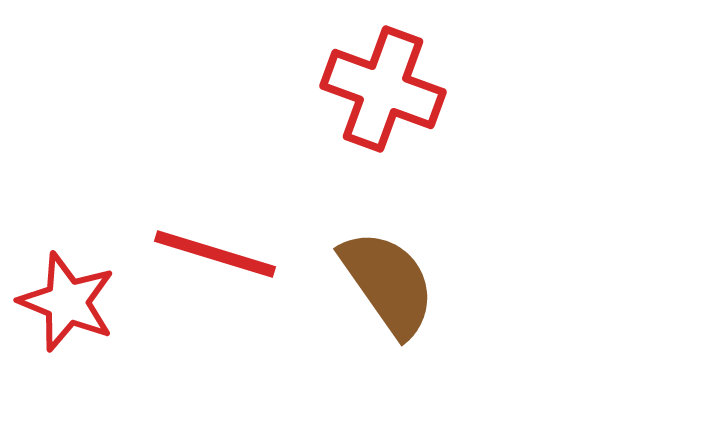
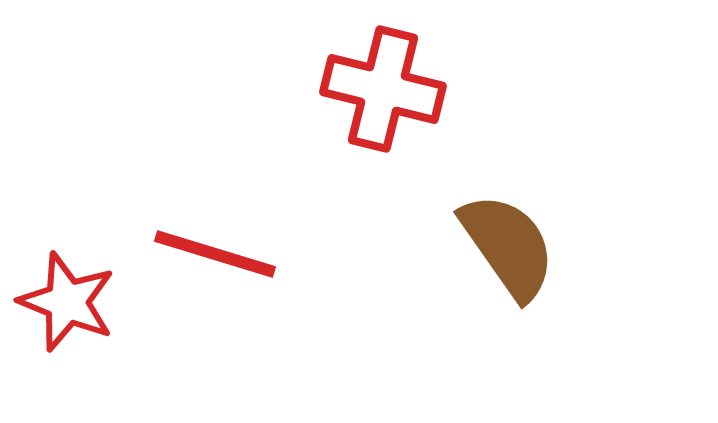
red cross: rotated 6 degrees counterclockwise
brown semicircle: moved 120 px right, 37 px up
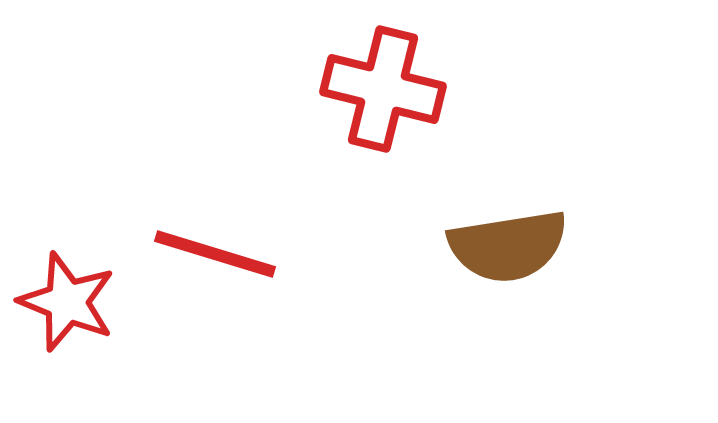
brown semicircle: rotated 116 degrees clockwise
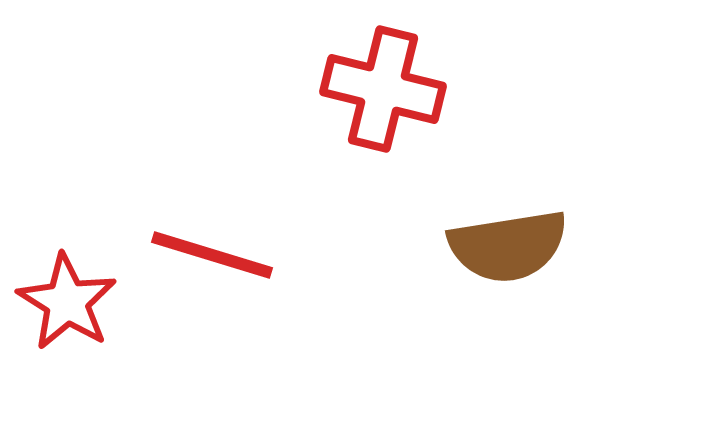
red line: moved 3 px left, 1 px down
red star: rotated 10 degrees clockwise
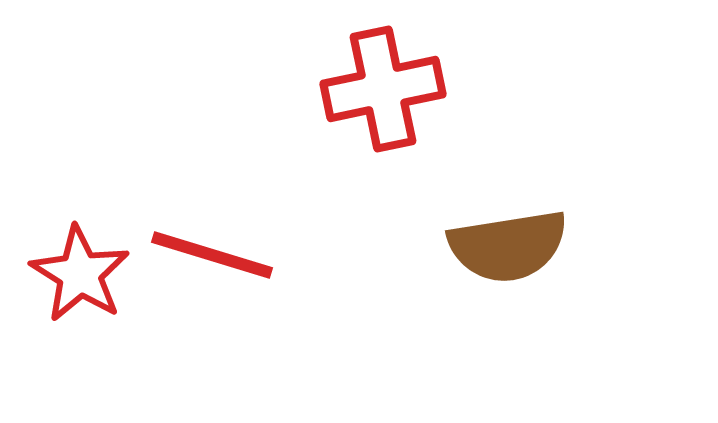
red cross: rotated 26 degrees counterclockwise
red star: moved 13 px right, 28 px up
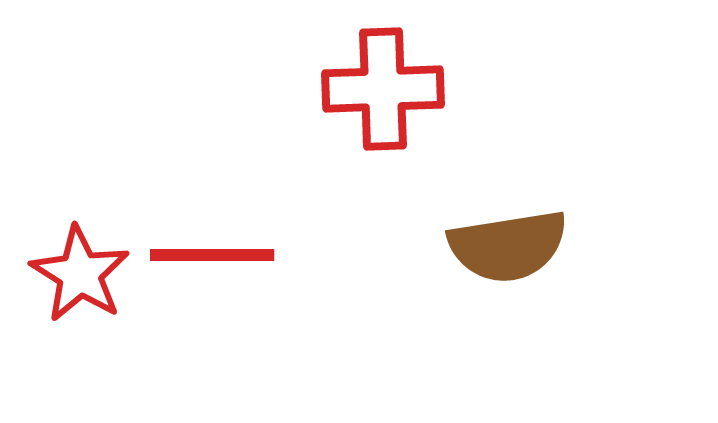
red cross: rotated 10 degrees clockwise
red line: rotated 17 degrees counterclockwise
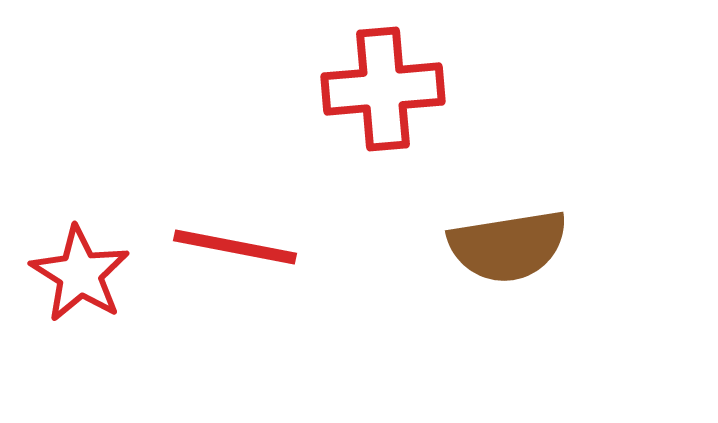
red cross: rotated 3 degrees counterclockwise
red line: moved 23 px right, 8 px up; rotated 11 degrees clockwise
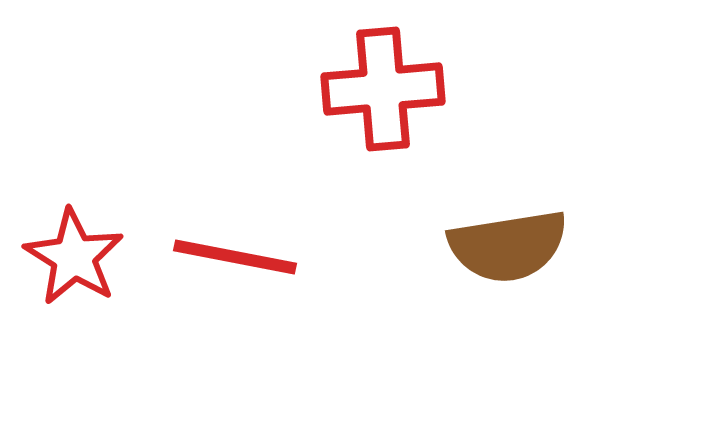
red line: moved 10 px down
red star: moved 6 px left, 17 px up
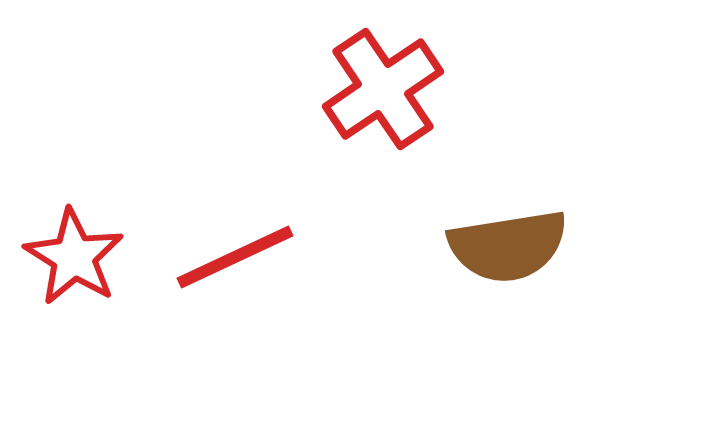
red cross: rotated 29 degrees counterclockwise
red line: rotated 36 degrees counterclockwise
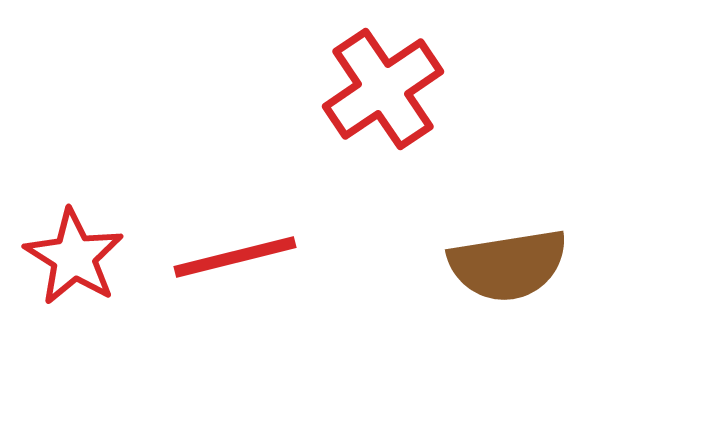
brown semicircle: moved 19 px down
red line: rotated 11 degrees clockwise
